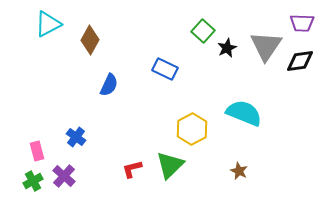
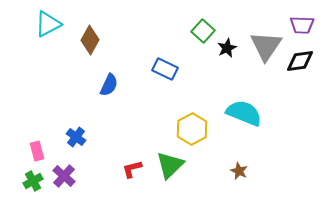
purple trapezoid: moved 2 px down
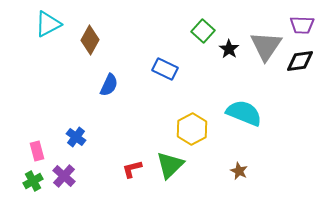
black star: moved 2 px right, 1 px down; rotated 12 degrees counterclockwise
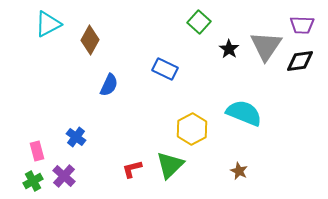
green square: moved 4 px left, 9 px up
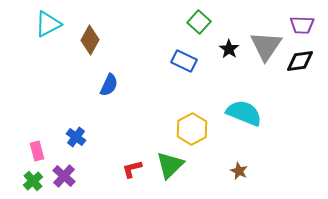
blue rectangle: moved 19 px right, 8 px up
green cross: rotated 12 degrees counterclockwise
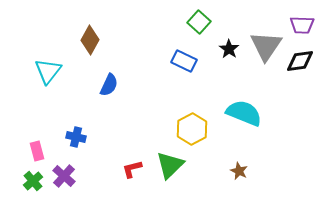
cyan triangle: moved 47 px down; rotated 24 degrees counterclockwise
blue cross: rotated 24 degrees counterclockwise
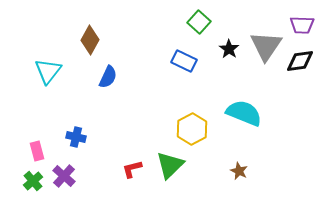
blue semicircle: moved 1 px left, 8 px up
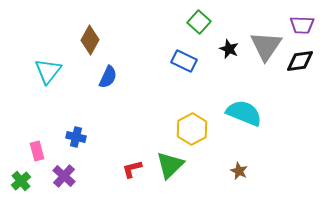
black star: rotated 12 degrees counterclockwise
green cross: moved 12 px left
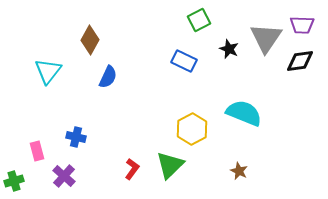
green square: moved 2 px up; rotated 20 degrees clockwise
gray triangle: moved 8 px up
red L-shape: rotated 140 degrees clockwise
green cross: moved 7 px left; rotated 24 degrees clockwise
